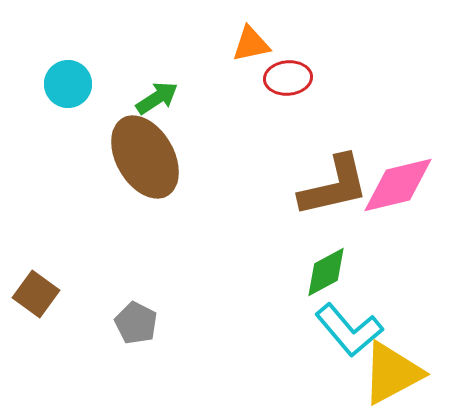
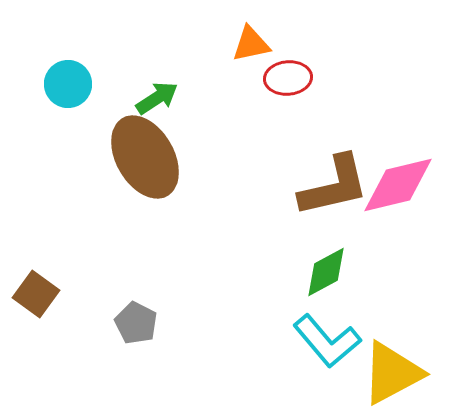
cyan L-shape: moved 22 px left, 11 px down
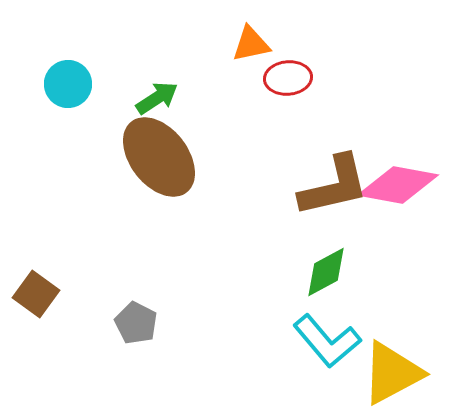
brown ellipse: moved 14 px right; rotated 8 degrees counterclockwise
pink diamond: rotated 24 degrees clockwise
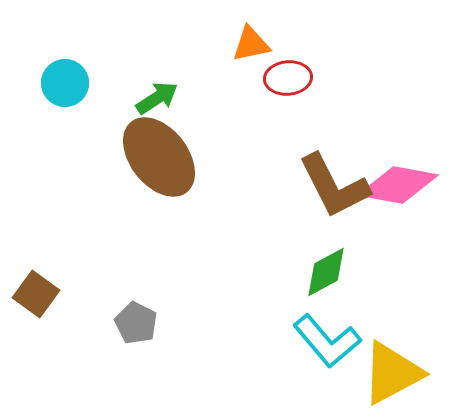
cyan circle: moved 3 px left, 1 px up
brown L-shape: rotated 76 degrees clockwise
